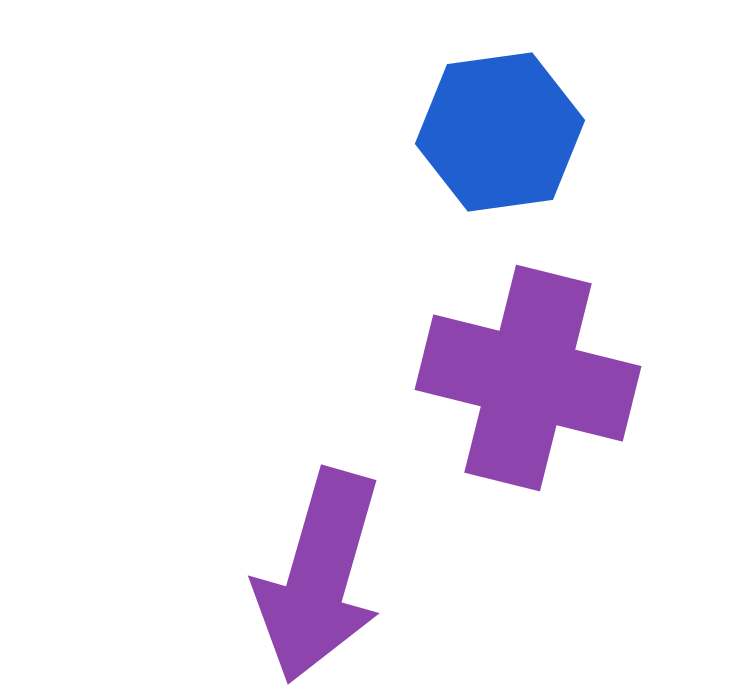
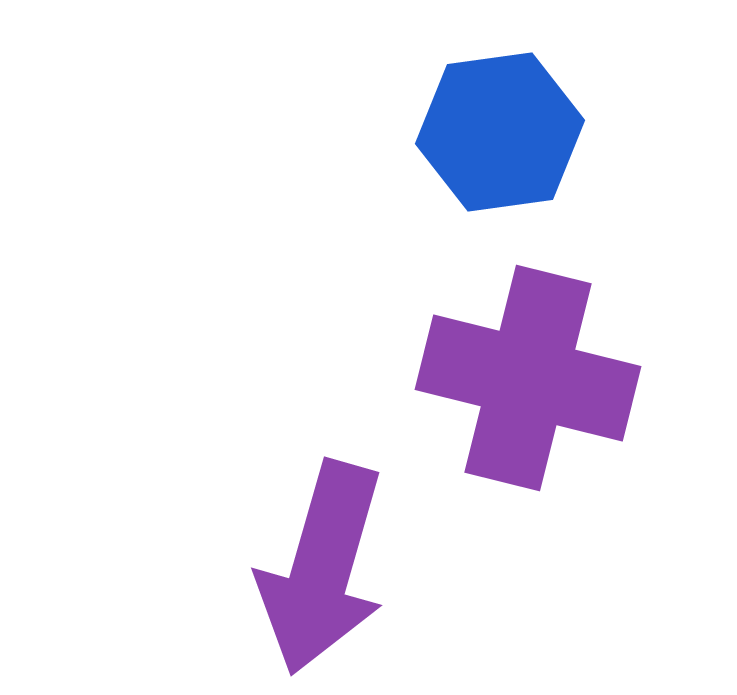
purple arrow: moved 3 px right, 8 px up
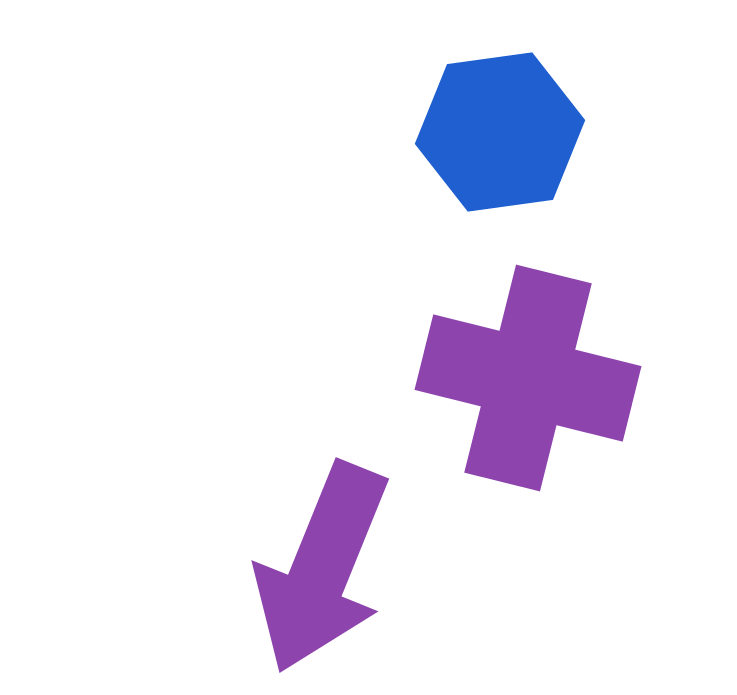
purple arrow: rotated 6 degrees clockwise
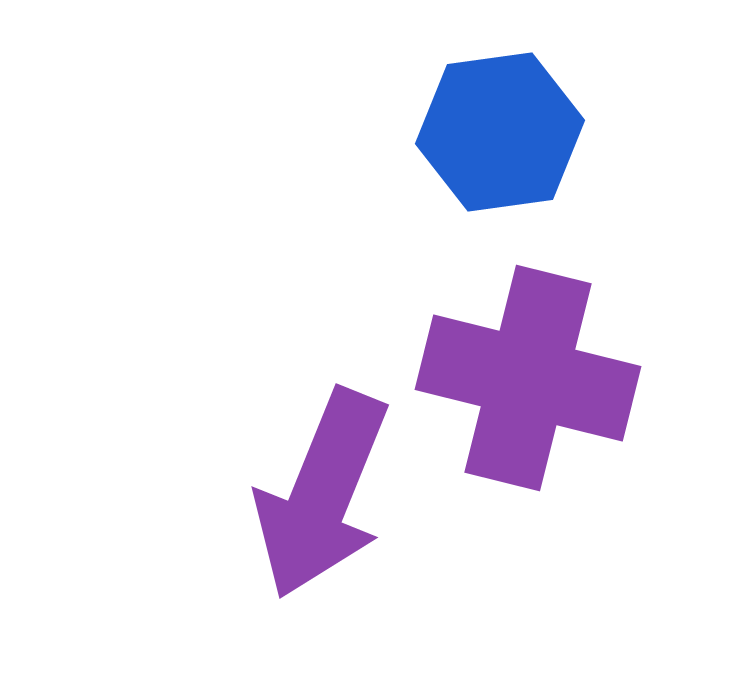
purple arrow: moved 74 px up
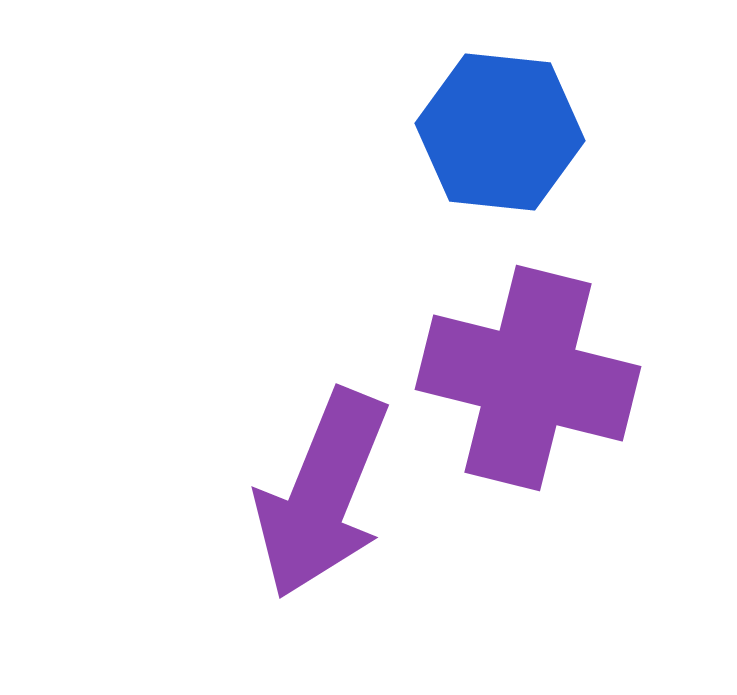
blue hexagon: rotated 14 degrees clockwise
